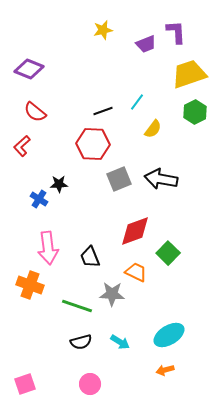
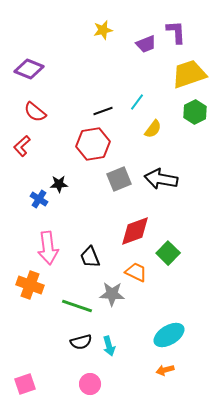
red hexagon: rotated 12 degrees counterclockwise
cyan arrow: moved 11 px left, 4 px down; rotated 42 degrees clockwise
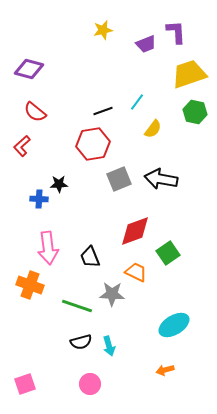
purple diamond: rotated 8 degrees counterclockwise
green hexagon: rotated 20 degrees counterclockwise
blue cross: rotated 30 degrees counterclockwise
green square: rotated 10 degrees clockwise
cyan ellipse: moved 5 px right, 10 px up
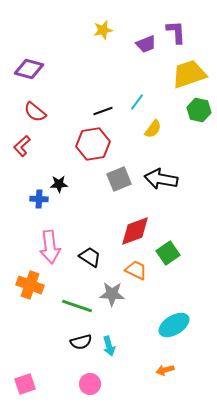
green hexagon: moved 4 px right, 2 px up
pink arrow: moved 2 px right, 1 px up
black trapezoid: rotated 145 degrees clockwise
orange trapezoid: moved 2 px up
